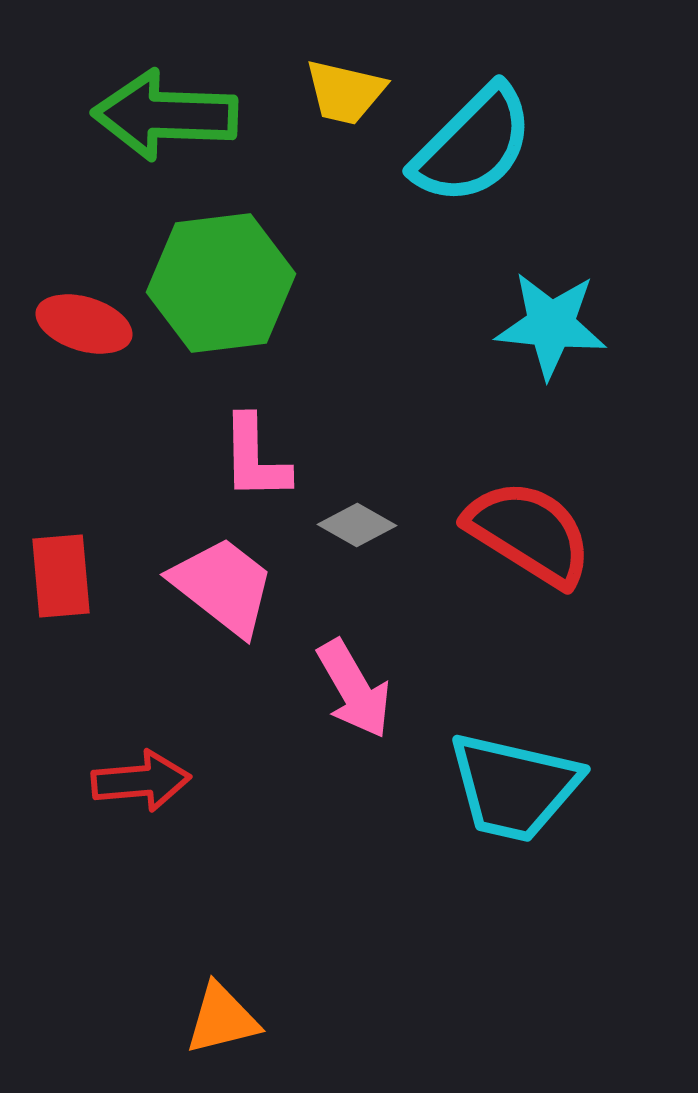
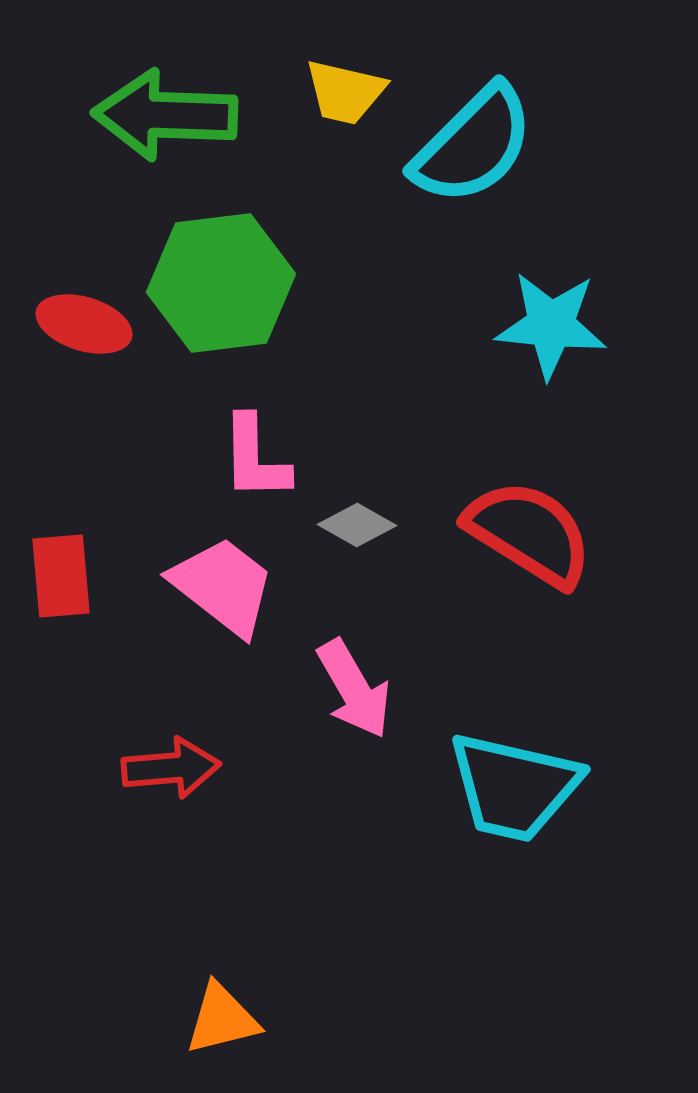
red arrow: moved 30 px right, 13 px up
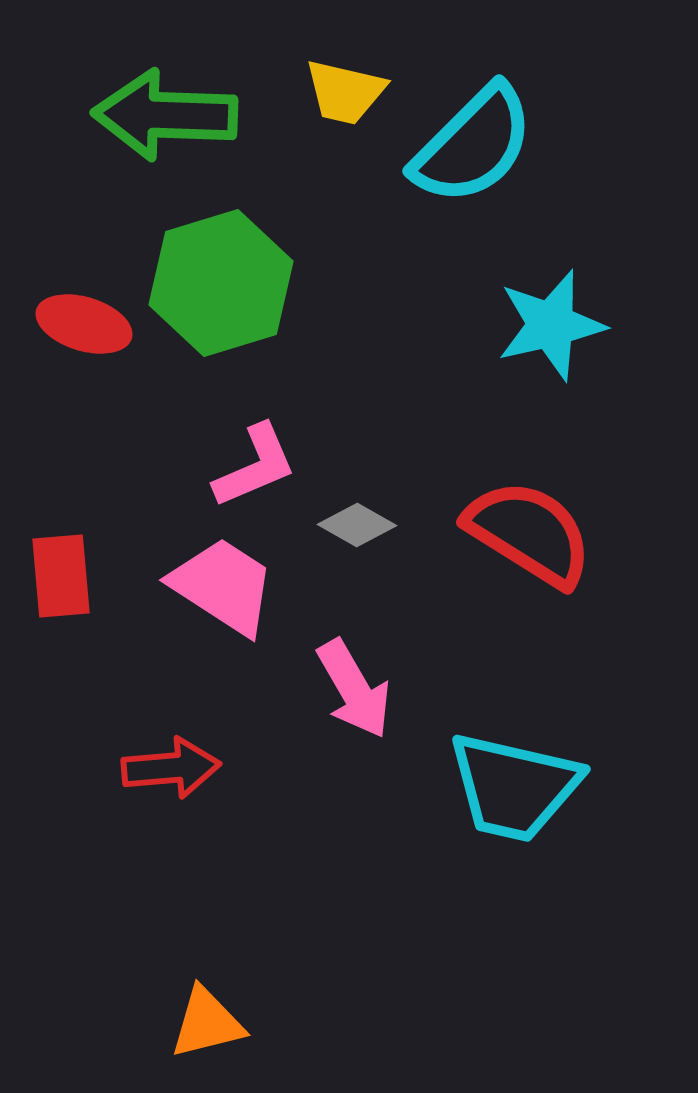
green hexagon: rotated 10 degrees counterclockwise
cyan star: rotated 19 degrees counterclockwise
pink L-shape: moved 8 px down; rotated 112 degrees counterclockwise
pink trapezoid: rotated 5 degrees counterclockwise
orange triangle: moved 15 px left, 4 px down
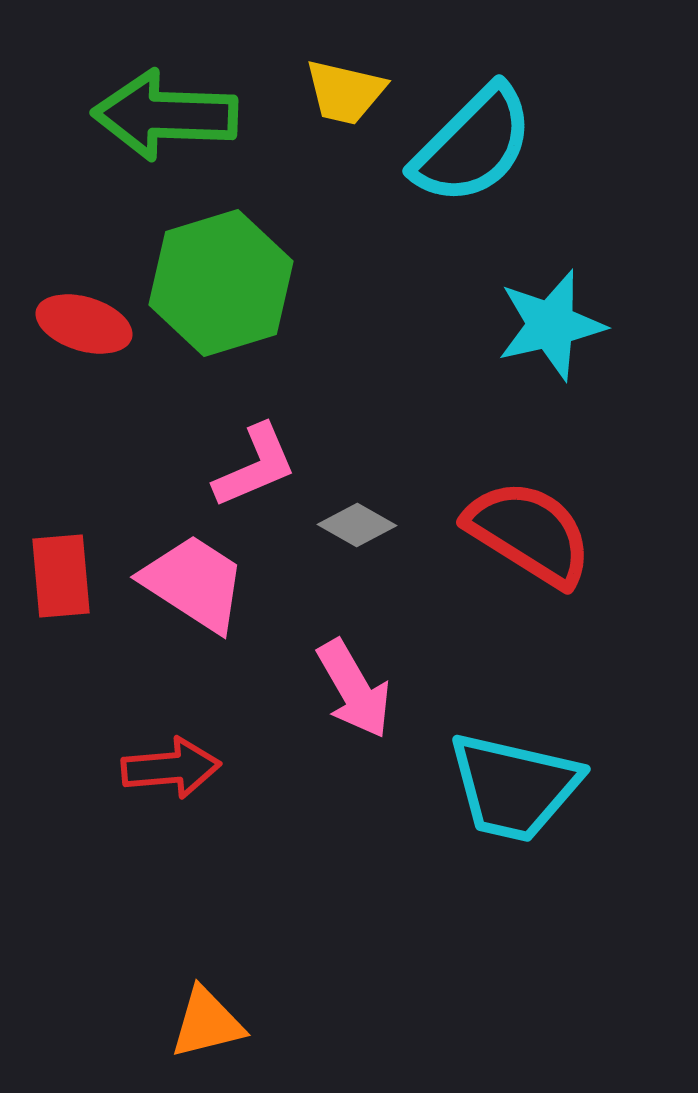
pink trapezoid: moved 29 px left, 3 px up
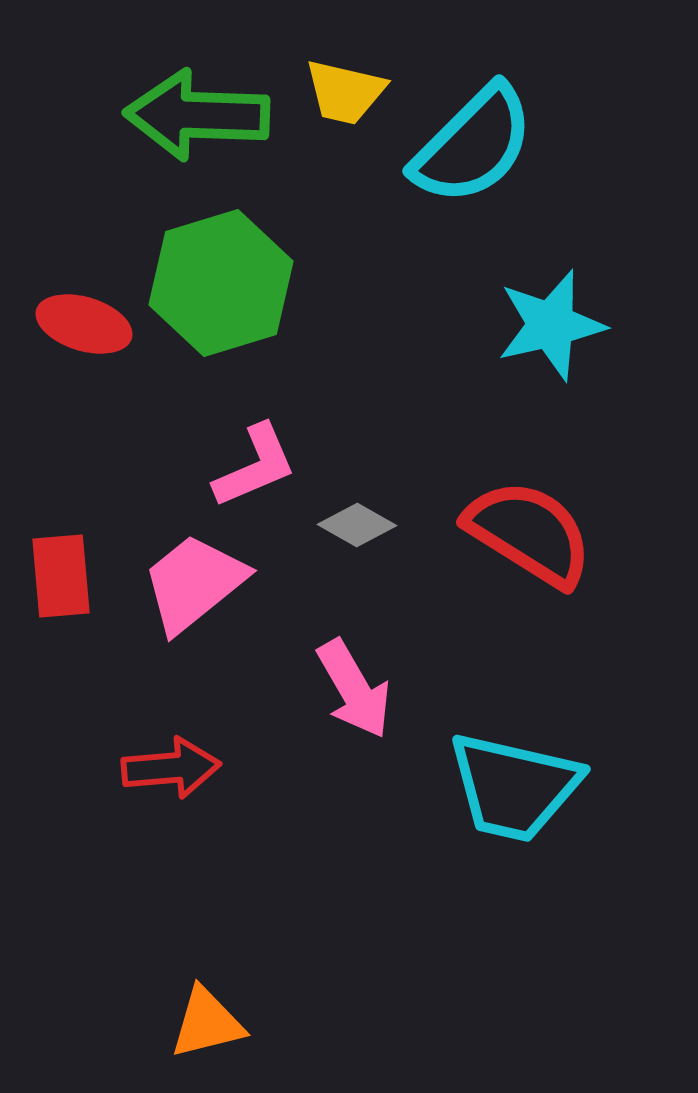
green arrow: moved 32 px right
pink trapezoid: rotated 72 degrees counterclockwise
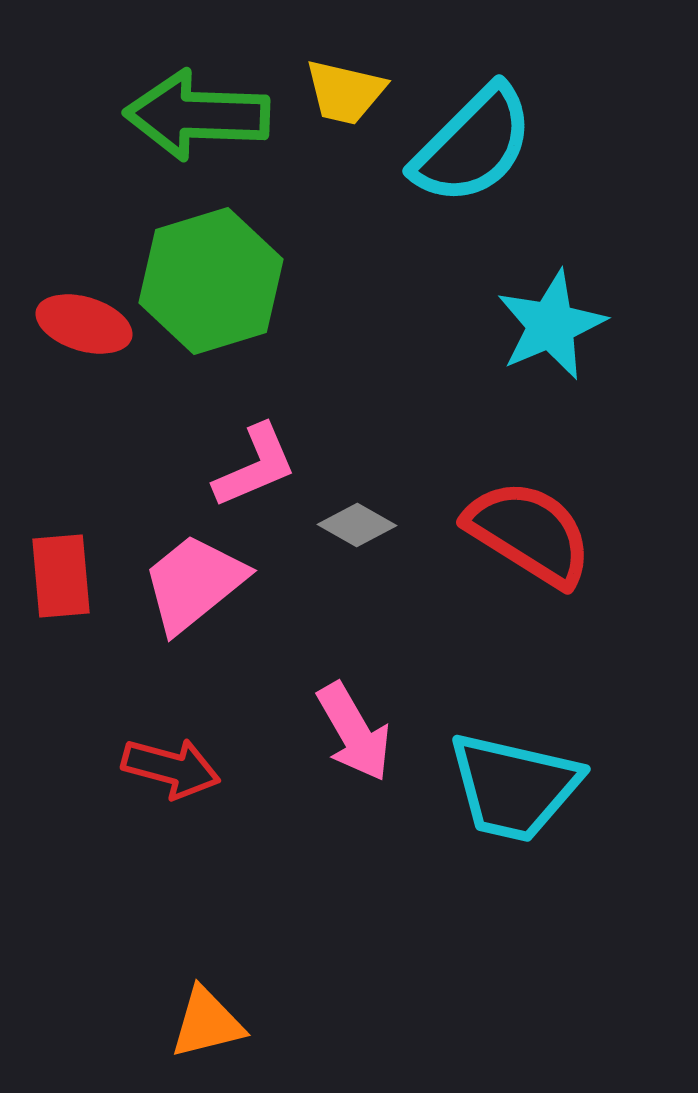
green hexagon: moved 10 px left, 2 px up
cyan star: rotated 10 degrees counterclockwise
pink arrow: moved 43 px down
red arrow: rotated 20 degrees clockwise
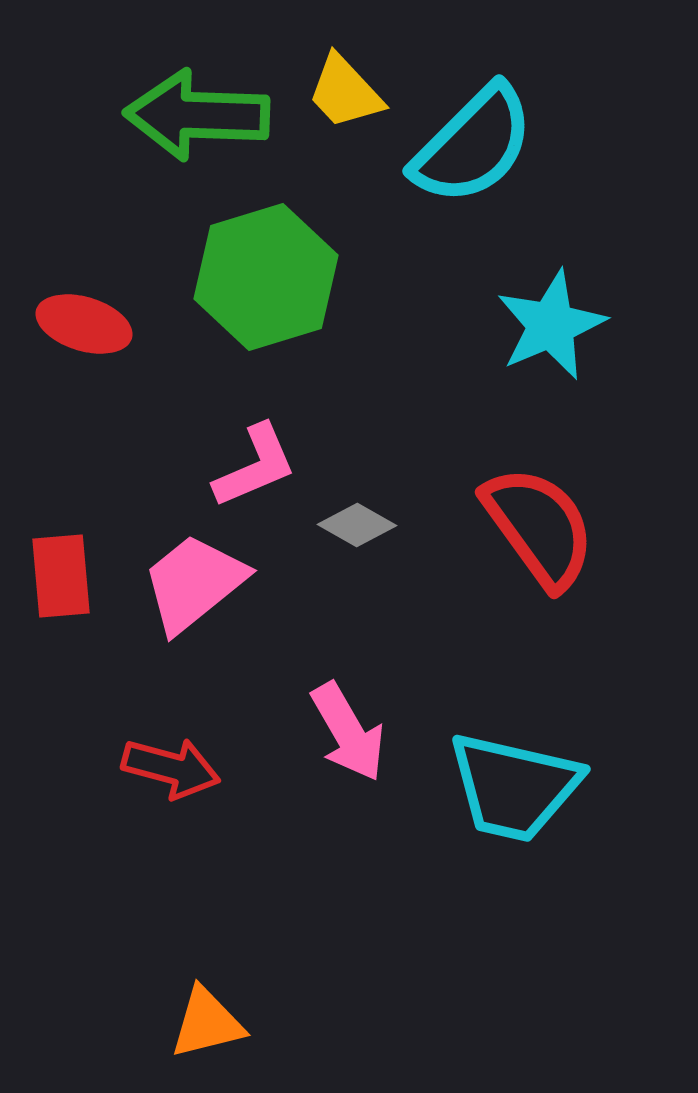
yellow trapezoid: rotated 34 degrees clockwise
green hexagon: moved 55 px right, 4 px up
red semicircle: moved 10 px right, 6 px up; rotated 22 degrees clockwise
pink arrow: moved 6 px left
